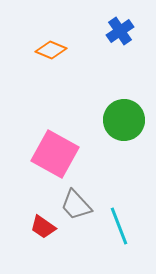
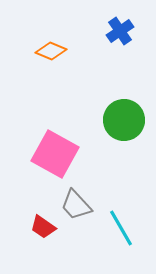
orange diamond: moved 1 px down
cyan line: moved 2 px right, 2 px down; rotated 9 degrees counterclockwise
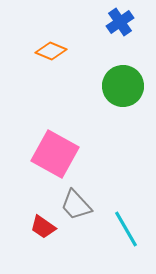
blue cross: moved 9 px up
green circle: moved 1 px left, 34 px up
cyan line: moved 5 px right, 1 px down
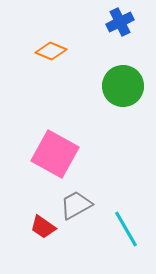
blue cross: rotated 8 degrees clockwise
gray trapezoid: rotated 104 degrees clockwise
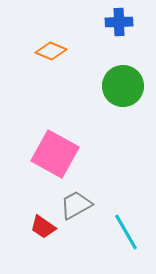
blue cross: moved 1 px left; rotated 24 degrees clockwise
cyan line: moved 3 px down
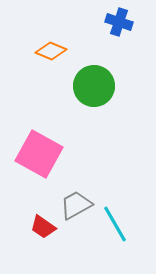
blue cross: rotated 20 degrees clockwise
green circle: moved 29 px left
pink square: moved 16 px left
cyan line: moved 11 px left, 8 px up
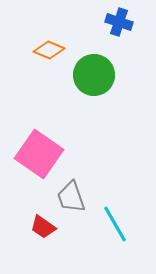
orange diamond: moved 2 px left, 1 px up
green circle: moved 11 px up
pink square: rotated 6 degrees clockwise
gray trapezoid: moved 5 px left, 8 px up; rotated 80 degrees counterclockwise
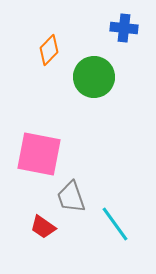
blue cross: moved 5 px right, 6 px down; rotated 12 degrees counterclockwise
orange diamond: rotated 68 degrees counterclockwise
green circle: moved 2 px down
pink square: rotated 24 degrees counterclockwise
cyan line: rotated 6 degrees counterclockwise
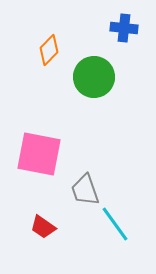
gray trapezoid: moved 14 px right, 7 px up
